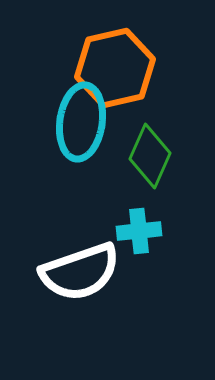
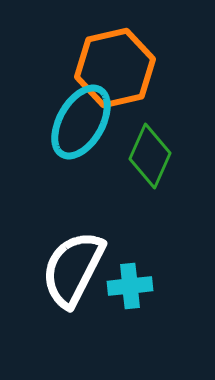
cyan ellipse: rotated 22 degrees clockwise
cyan cross: moved 9 px left, 55 px down
white semicircle: moved 7 px left, 3 px up; rotated 136 degrees clockwise
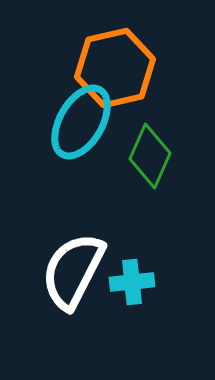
white semicircle: moved 2 px down
cyan cross: moved 2 px right, 4 px up
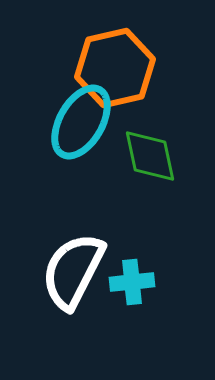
green diamond: rotated 36 degrees counterclockwise
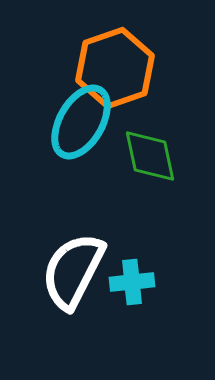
orange hexagon: rotated 6 degrees counterclockwise
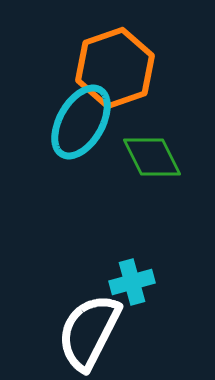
green diamond: moved 2 px right, 1 px down; rotated 14 degrees counterclockwise
white semicircle: moved 16 px right, 61 px down
cyan cross: rotated 9 degrees counterclockwise
